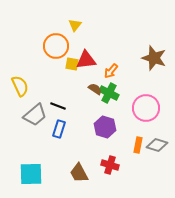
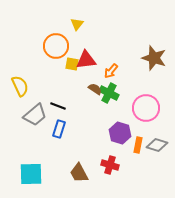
yellow triangle: moved 2 px right, 1 px up
purple hexagon: moved 15 px right, 6 px down
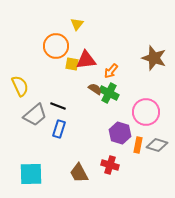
pink circle: moved 4 px down
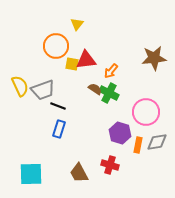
brown star: rotated 25 degrees counterclockwise
gray trapezoid: moved 8 px right, 25 px up; rotated 20 degrees clockwise
gray diamond: moved 3 px up; rotated 25 degrees counterclockwise
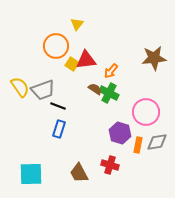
yellow square: rotated 24 degrees clockwise
yellow semicircle: moved 1 px down; rotated 10 degrees counterclockwise
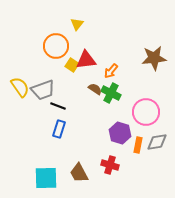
yellow square: moved 1 px down
green cross: moved 2 px right
cyan square: moved 15 px right, 4 px down
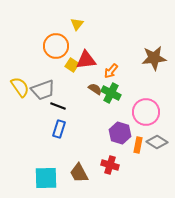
gray diamond: rotated 40 degrees clockwise
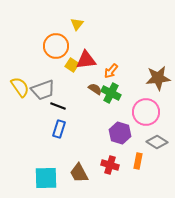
brown star: moved 4 px right, 20 px down
orange rectangle: moved 16 px down
